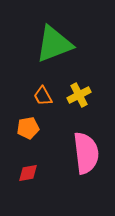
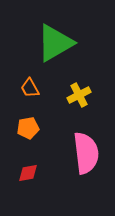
green triangle: moved 1 px right, 1 px up; rotated 9 degrees counterclockwise
orange trapezoid: moved 13 px left, 8 px up
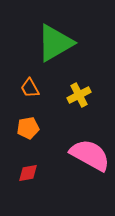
pink semicircle: moved 4 px right, 2 px down; rotated 54 degrees counterclockwise
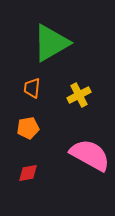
green triangle: moved 4 px left
orange trapezoid: moved 2 px right; rotated 35 degrees clockwise
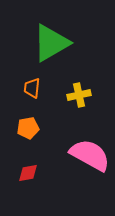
yellow cross: rotated 15 degrees clockwise
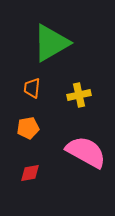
pink semicircle: moved 4 px left, 3 px up
red diamond: moved 2 px right
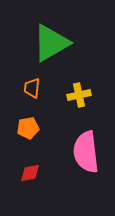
pink semicircle: rotated 126 degrees counterclockwise
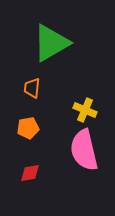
yellow cross: moved 6 px right, 15 px down; rotated 35 degrees clockwise
pink semicircle: moved 2 px left, 2 px up; rotated 6 degrees counterclockwise
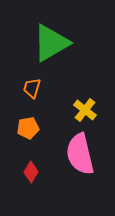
orange trapezoid: rotated 10 degrees clockwise
yellow cross: rotated 15 degrees clockwise
pink semicircle: moved 4 px left, 4 px down
red diamond: moved 1 px right, 1 px up; rotated 50 degrees counterclockwise
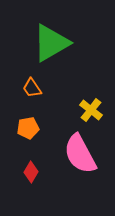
orange trapezoid: rotated 50 degrees counterclockwise
yellow cross: moved 6 px right
pink semicircle: rotated 15 degrees counterclockwise
